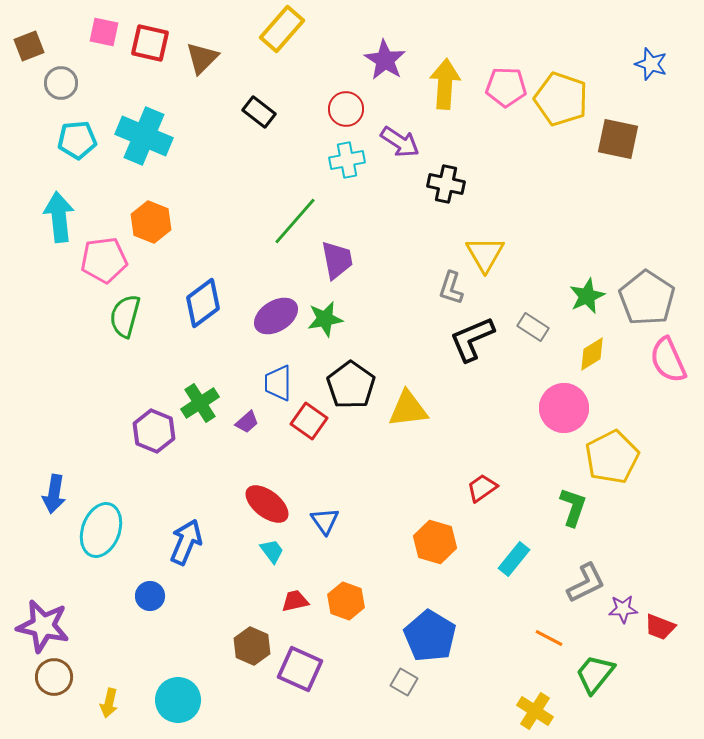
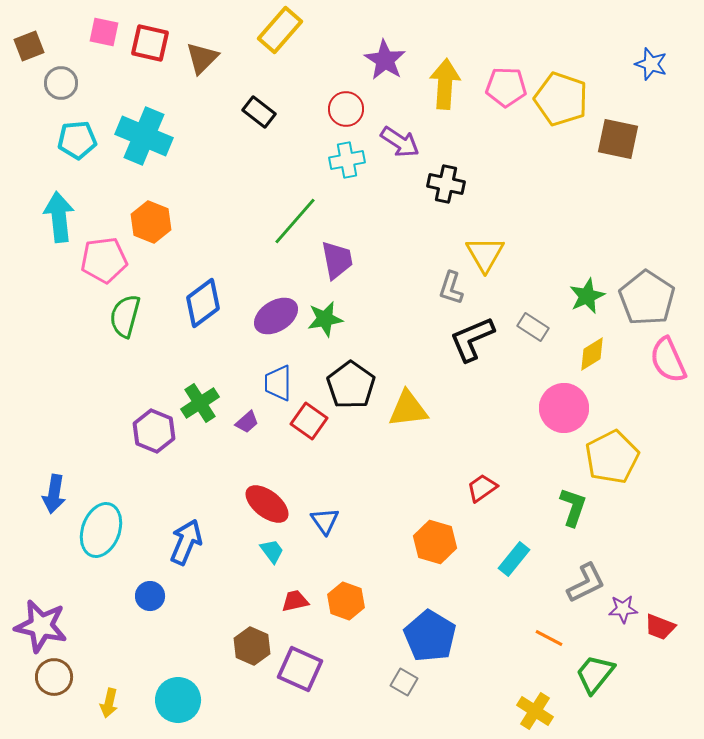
yellow rectangle at (282, 29): moved 2 px left, 1 px down
purple star at (43, 626): moved 2 px left
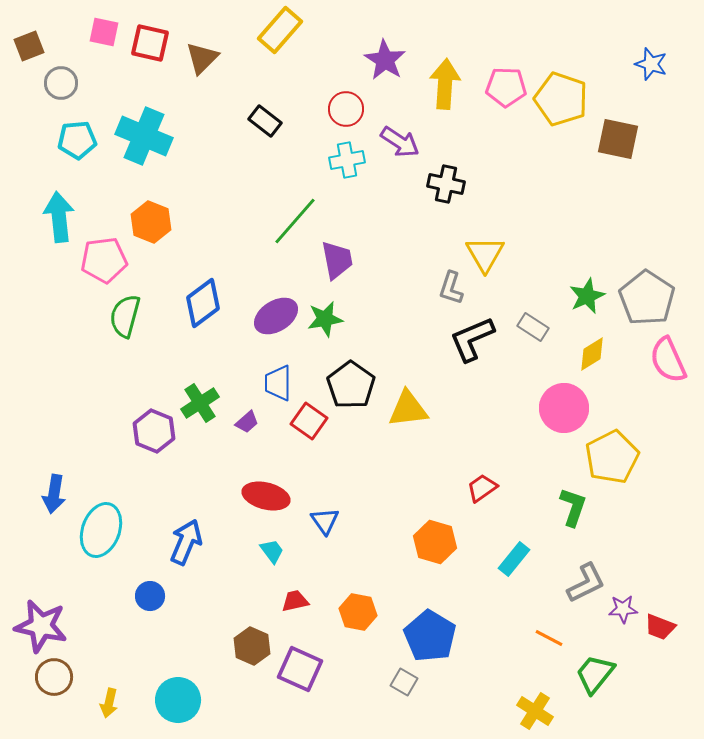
black rectangle at (259, 112): moved 6 px right, 9 px down
red ellipse at (267, 504): moved 1 px left, 8 px up; rotated 24 degrees counterclockwise
orange hexagon at (346, 601): moved 12 px right, 11 px down; rotated 9 degrees counterclockwise
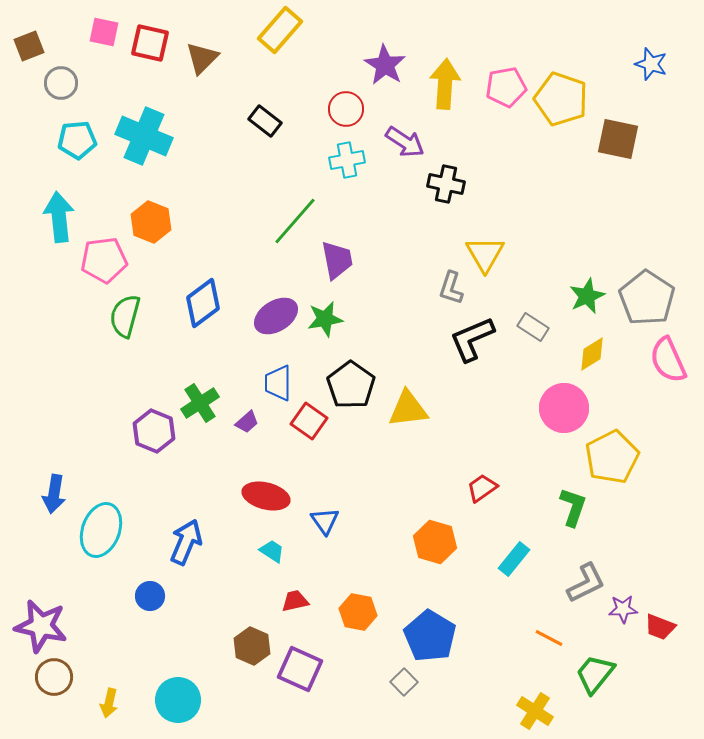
purple star at (385, 60): moved 5 px down
pink pentagon at (506, 87): rotated 12 degrees counterclockwise
purple arrow at (400, 142): moved 5 px right
cyan trapezoid at (272, 551): rotated 20 degrees counterclockwise
gray square at (404, 682): rotated 16 degrees clockwise
